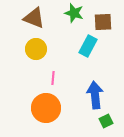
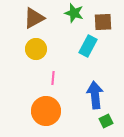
brown triangle: rotated 50 degrees counterclockwise
orange circle: moved 3 px down
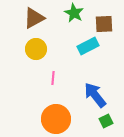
green star: rotated 12 degrees clockwise
brown square: moved 1 px right, 2 px down
cyan rectangle: rotated 35 degrees clockwise
blue arrow: rotated 32 degrees counterclockwise
orange circle: moved 10 px right, 8 px down
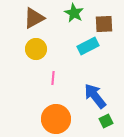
blue arrow: moved 1 px down
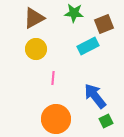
green star: rotated 24 degrees counterclockwise
brown square: rotated 18 degrees counterclockwise
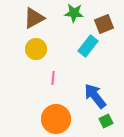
cyan rectangle: rotated 25 degrees counterclockwise
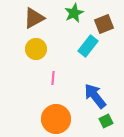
green star: rotated 30 degrees counterclockwise
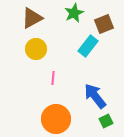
brown triangle: moved 2 px left
